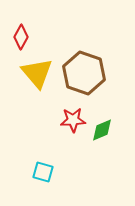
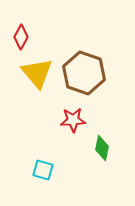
green diamond: moved 18 px down; rotated 55 degrees counterclockwise
cyan square: moved 2 px up
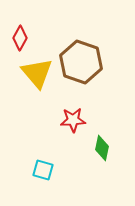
red diamond: moved 1 px left, 1 px down
brown hexagon: moved 3 px left, 11 px up
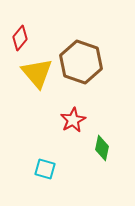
red diamond: rotated 10 degrees clockwise
red star: rotated 25 degrees counterclockwise
cyan square: moved 2 px right, 1 px up
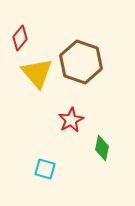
red star: moved 2 px left
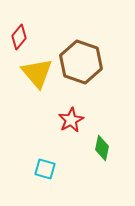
red diamond: moved 1 px left, 1 px up
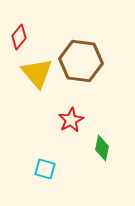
brown hexagon: moved 1 px up; rotated 12 degrees counterclockwise
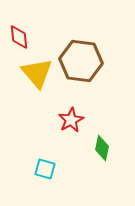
red diamond: rotated 45 degrees counterclockwise
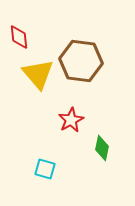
yellow triangle: moved 1 px right, 1 px down
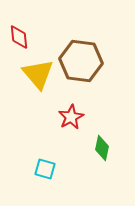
red star: moved 3 px up
